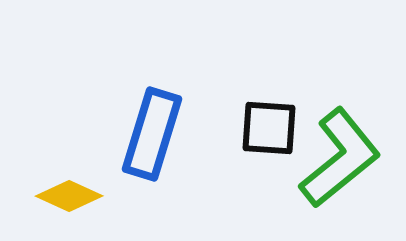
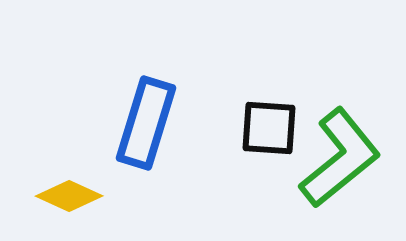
blue rectangle: moved 6 px left, 11 px up
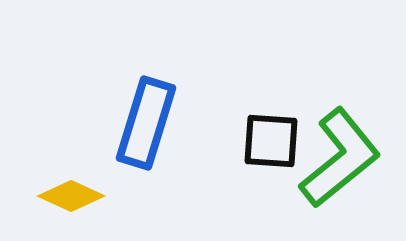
black square: moved 2 px right, 13 px down
yellow diamond: moved 2 px right
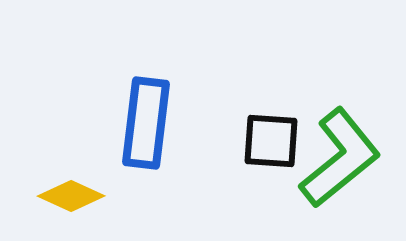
blue rectangle: rotated 10 degrees counterclockwise
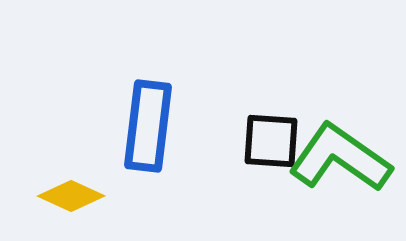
blue rectangle: moved 2 px right, 3 px down
green L-shape: rotated 106 degrees counterclockwise
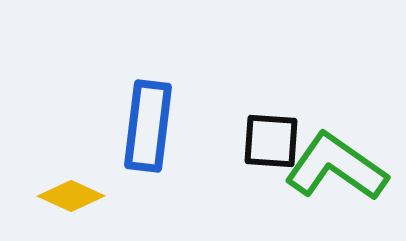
green L-shape: moved 4 px left, 9 px down
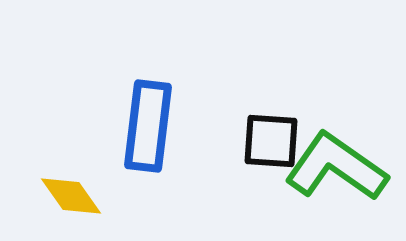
yellow diamond: rotated 30 degrees clockwise
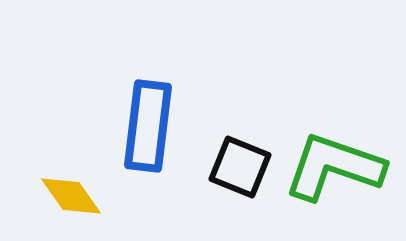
black square: moved 31 px left, 26 px down; rotated 18 degrees clockwise
green L-shape: moved 2 px left; rotated 16 degrees counterclockwise
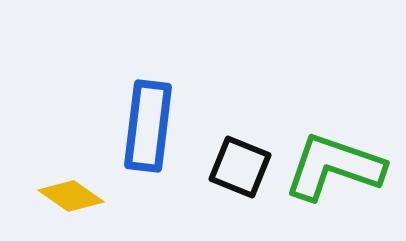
yellow diamond: rotated 20 degrees counterclockwise
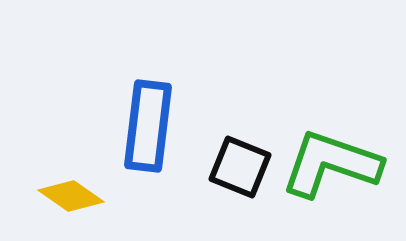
green L-shape: moved 3 px left, 3 px up
